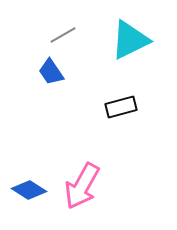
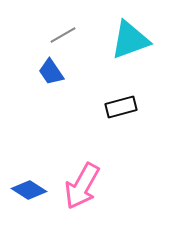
cyan triangle: rotated 6 degrees clockwise
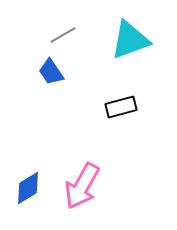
blue diamond: moved 1 px left, 2 px up; rotated 64 degrees counterclockwise
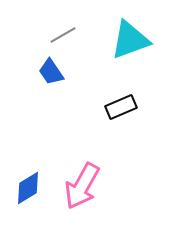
black rectangle: rotated 8 degrees counterclockwise
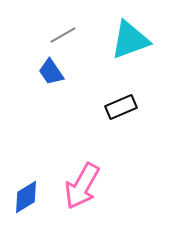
blue diamond: moved 2 px left, 9 px down
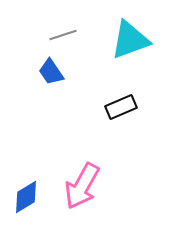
gray line: rotated 12 degrees clockwise
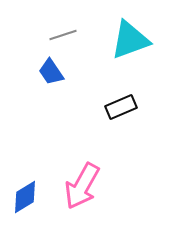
blue diamond: moved 1 px left
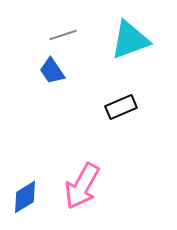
blue trapezoid: moved 1 px right, 1 px up
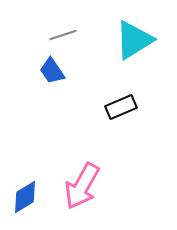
cyan triangle: moved 4 px right; rotated 12 degrees counterclockwise
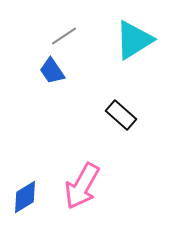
gray line: moved 1 px right, 1 px down; rotated 16 degrees counterclockwise
black rectangle: moved 8 px down; rotated 64 degrees clockwise
